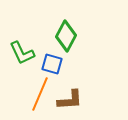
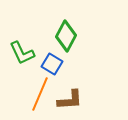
blue square: rotated 15 degrees clockwise
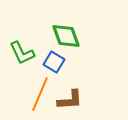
green diamond: rotated 48 degrees counterclockwise
blue square: moved 2 px right, 2 px up
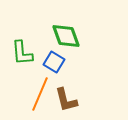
green L-shape: rotated 20 degrees clockwise
brown L-shape: moved 4 px left; rotated 80 degrees clockwise
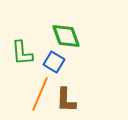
brown L-shape: rotated 16 degrees clockwise
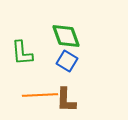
blue square: moved 13 px right, 1 px up
orange line: moved 1 px down; rotated 64 degrees clockwise
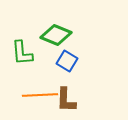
green diamond: moved 10 px left, 1 px up; rotated 48 degrees counterclockwise
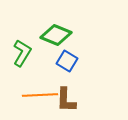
green L-shape: rotated 144 degrees counterclockwise
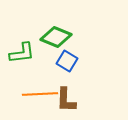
green diamond: moved 2 px down
green L-shape: rotated 52 degrees clockwise
orange line: moved 1 px up
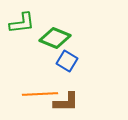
green diamond: moved 1 px left, 1 px down
green L-shape: moved 30 px up
brown L-shape: moved 2 px down; rotated 92 degrees counterclockwise
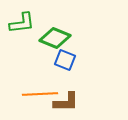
blue square: moved 2 px left, 1 px up; rotated 10 degrees counterclockwise
